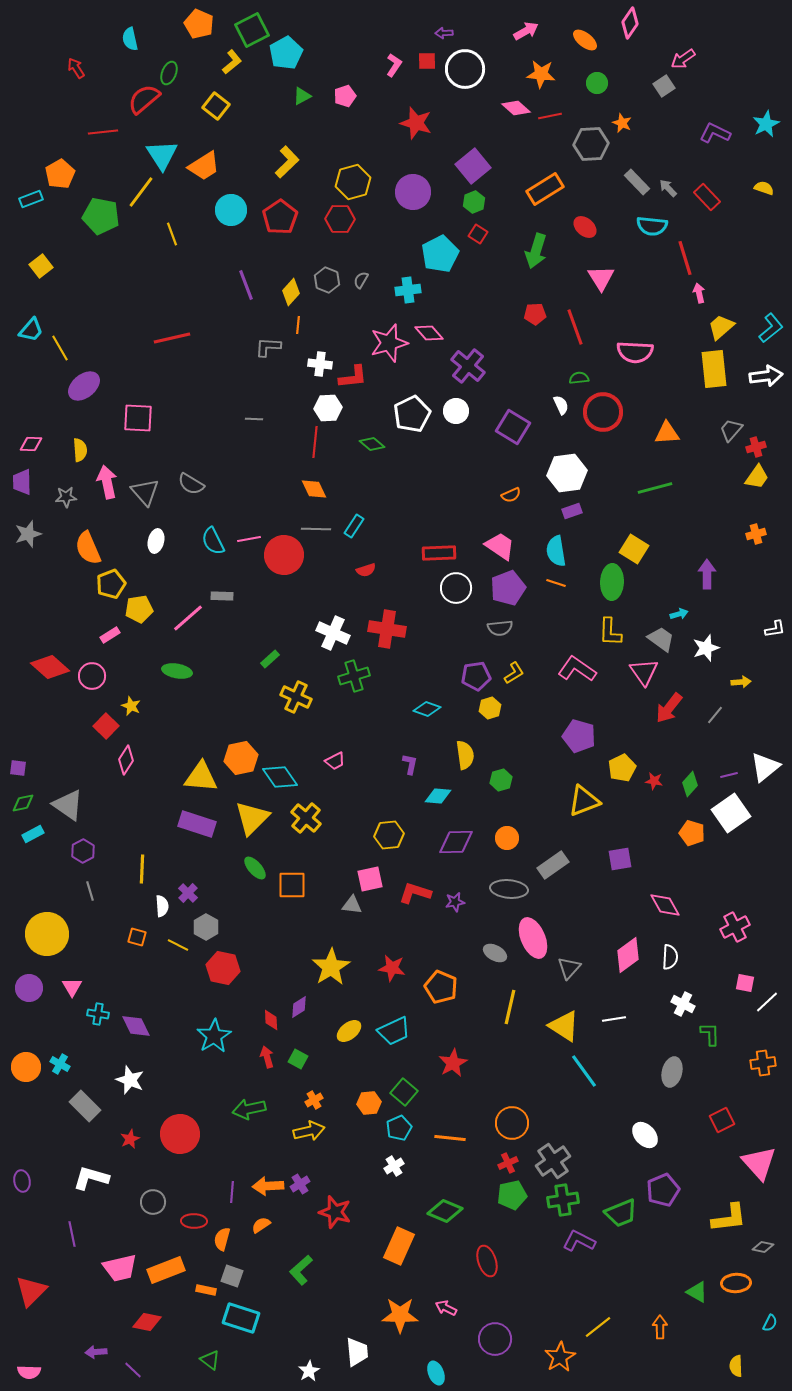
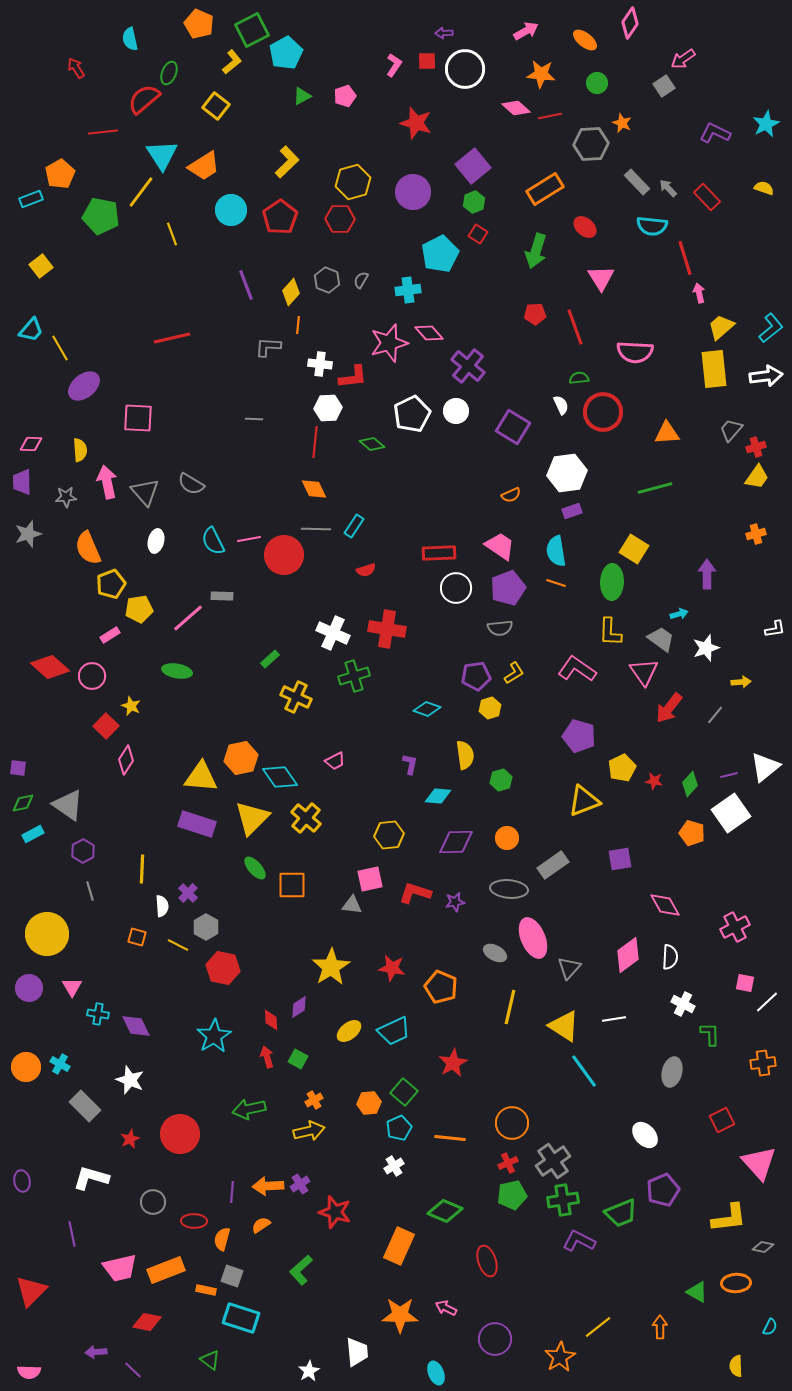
cyan semicircle at (770, 1323): moved 4 px down
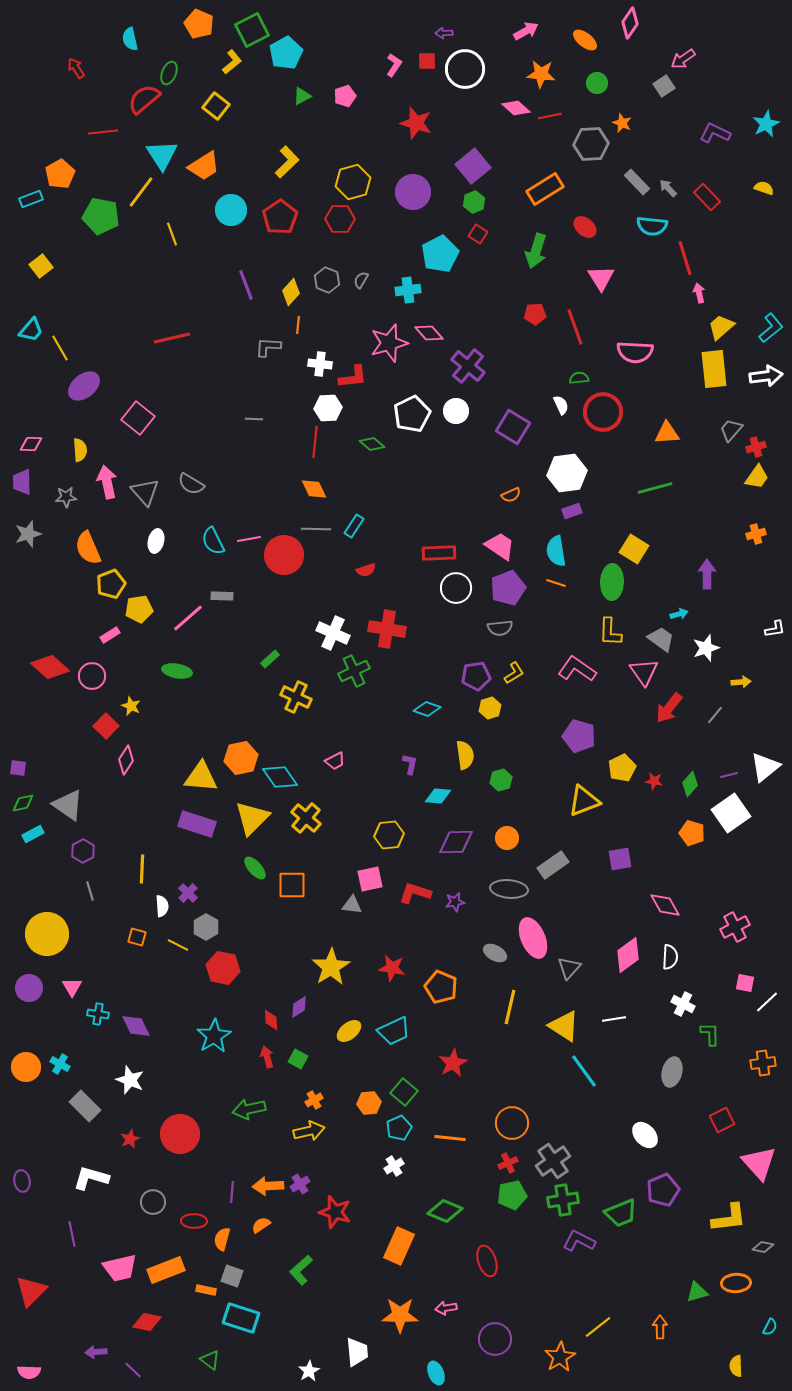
pink square at (138, 418): rotated 36 degrees clockwise
green cross at (354, 676): moved 5 px up; rotated 8 degrees counterclockwise
green triangle at (697, 1292): rotated 45 degrees counterclockwise
pink arrow at (446, 1308): rotated 35 degrees counterclockwise
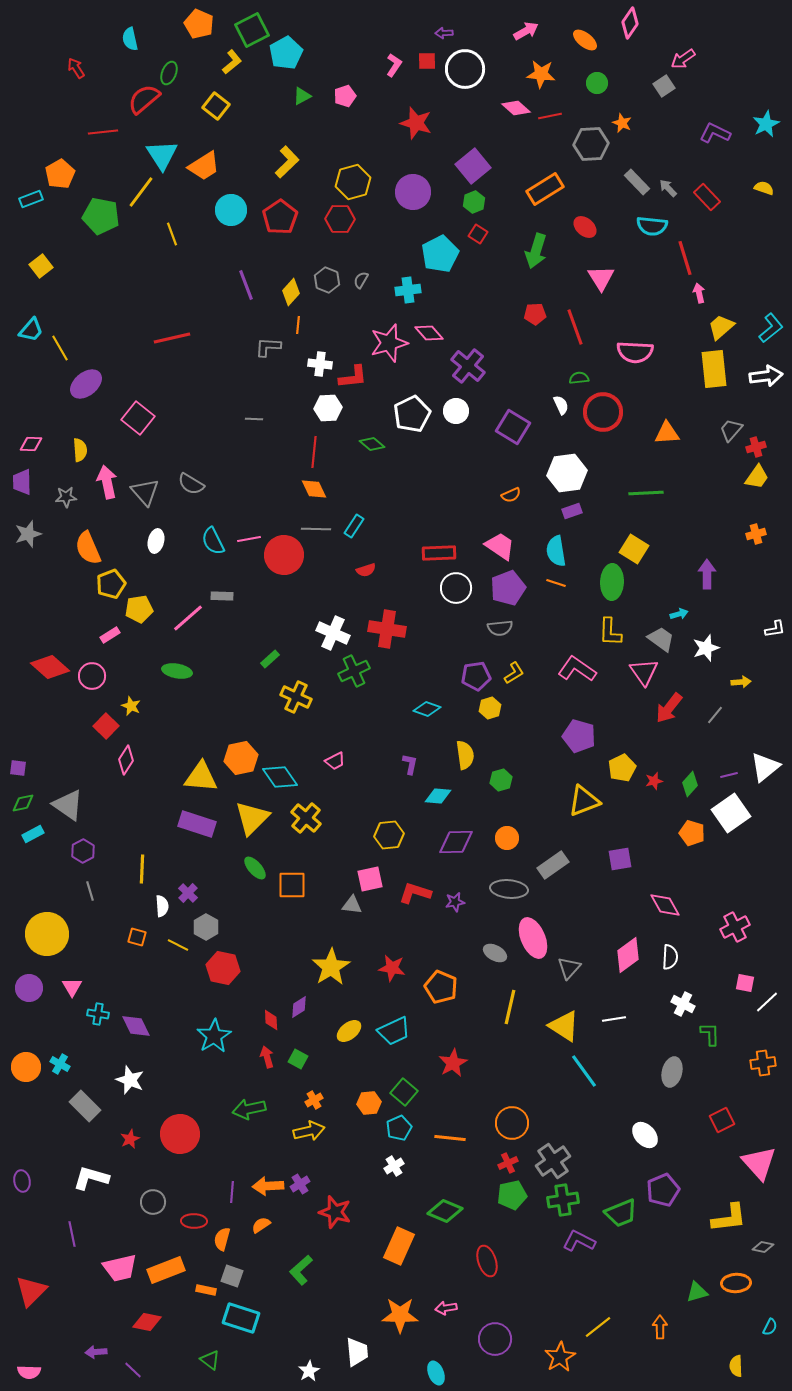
purple ellipse at (84, 386): moved 2 px right, 2 px up
red line at (315, 442): moved 1 px left, 10 px down
green line at (655, 488): moved 9 px left, 5 px down; rotated 12 degrees clockwise
red star at (654, 781): rotated 24 degrees counterclockwise
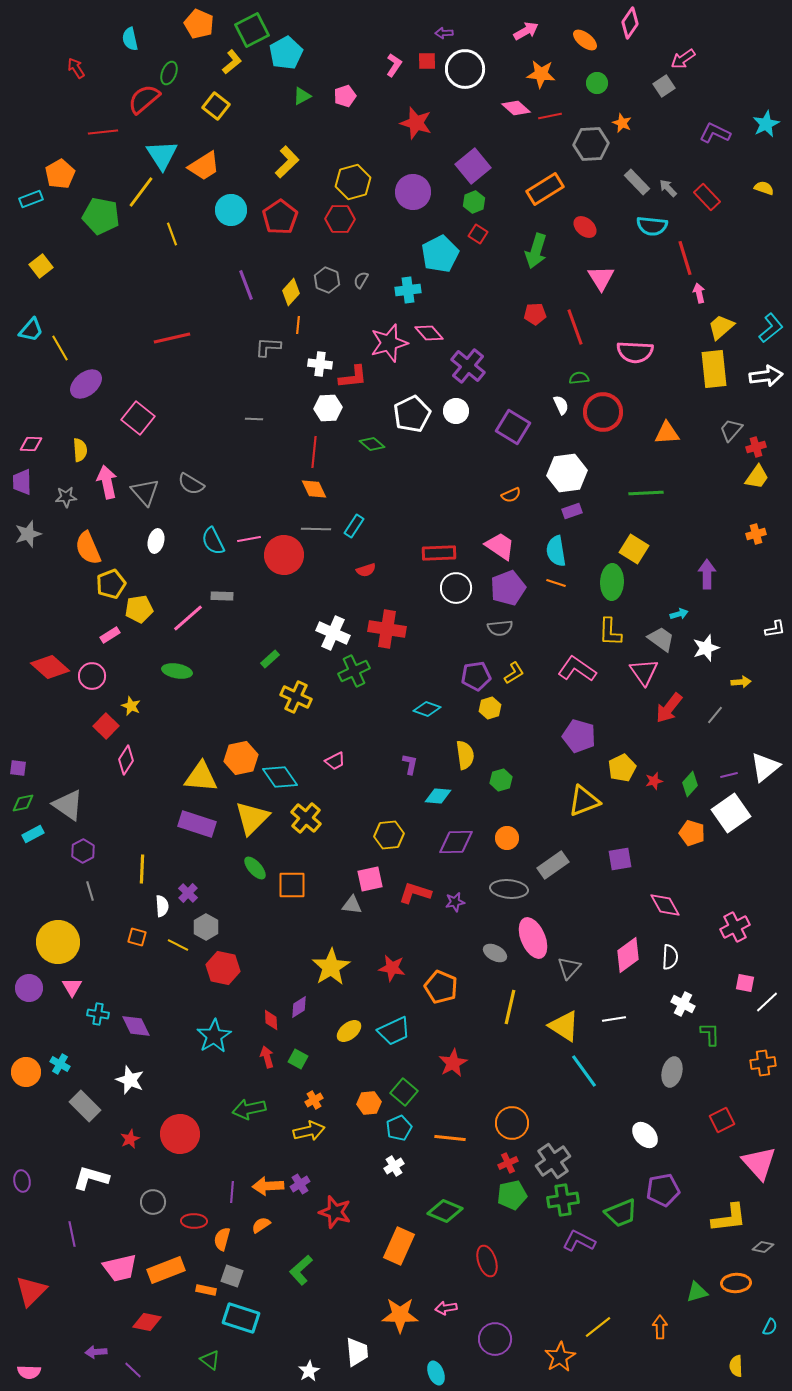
yellow circle at (47, 934): moved 11 px right, 8 px down
orange circle at (26, 1067): moved 5 px down
purple pentagon at (663, 1190): rotated 12 degrees clockwise
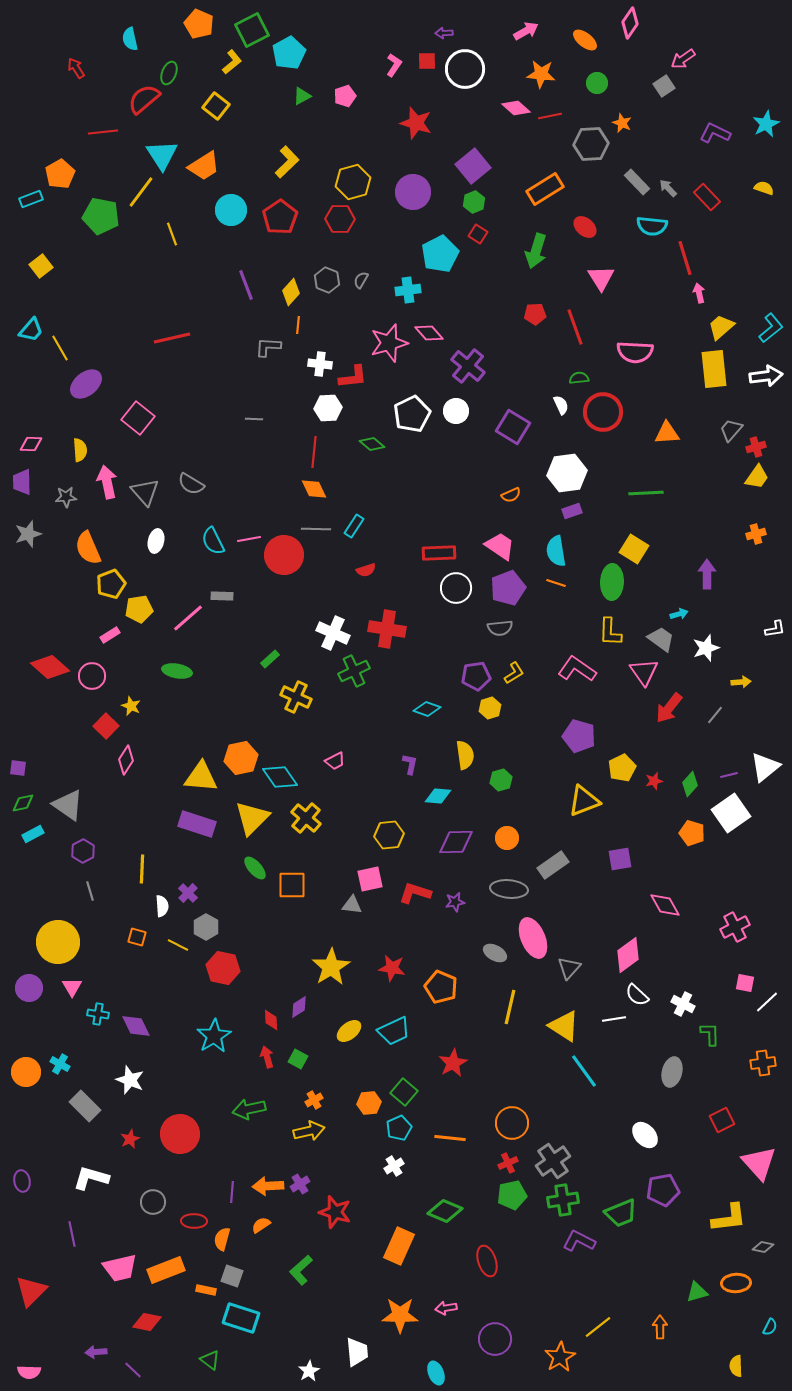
cyan pentagon at (286, 53): moved 3 px right
white semicircle at (670, 957): moved 33 px left, 38 px down; rotated 130 degrees clockwise
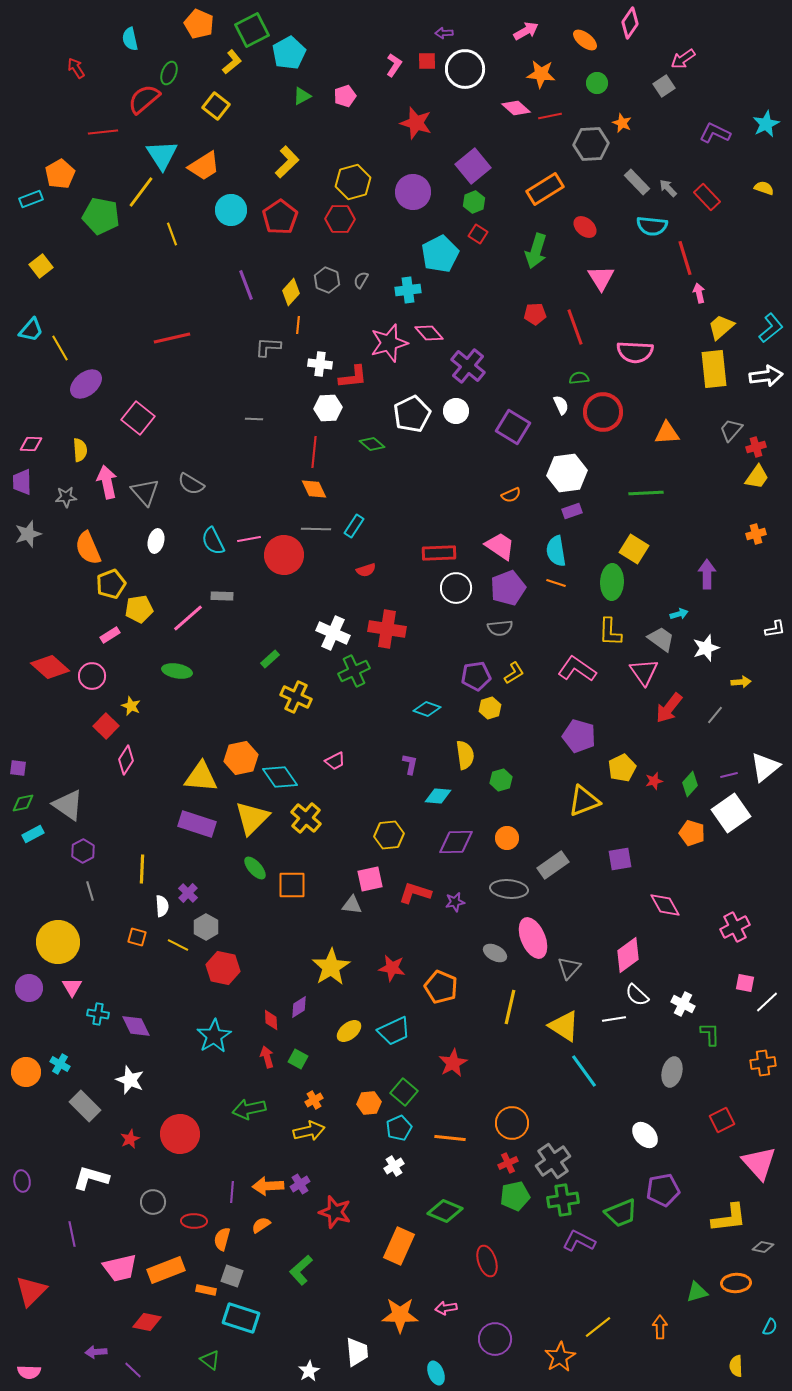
green pentagon at (512, 1195): moved 3 px right, 1 px down
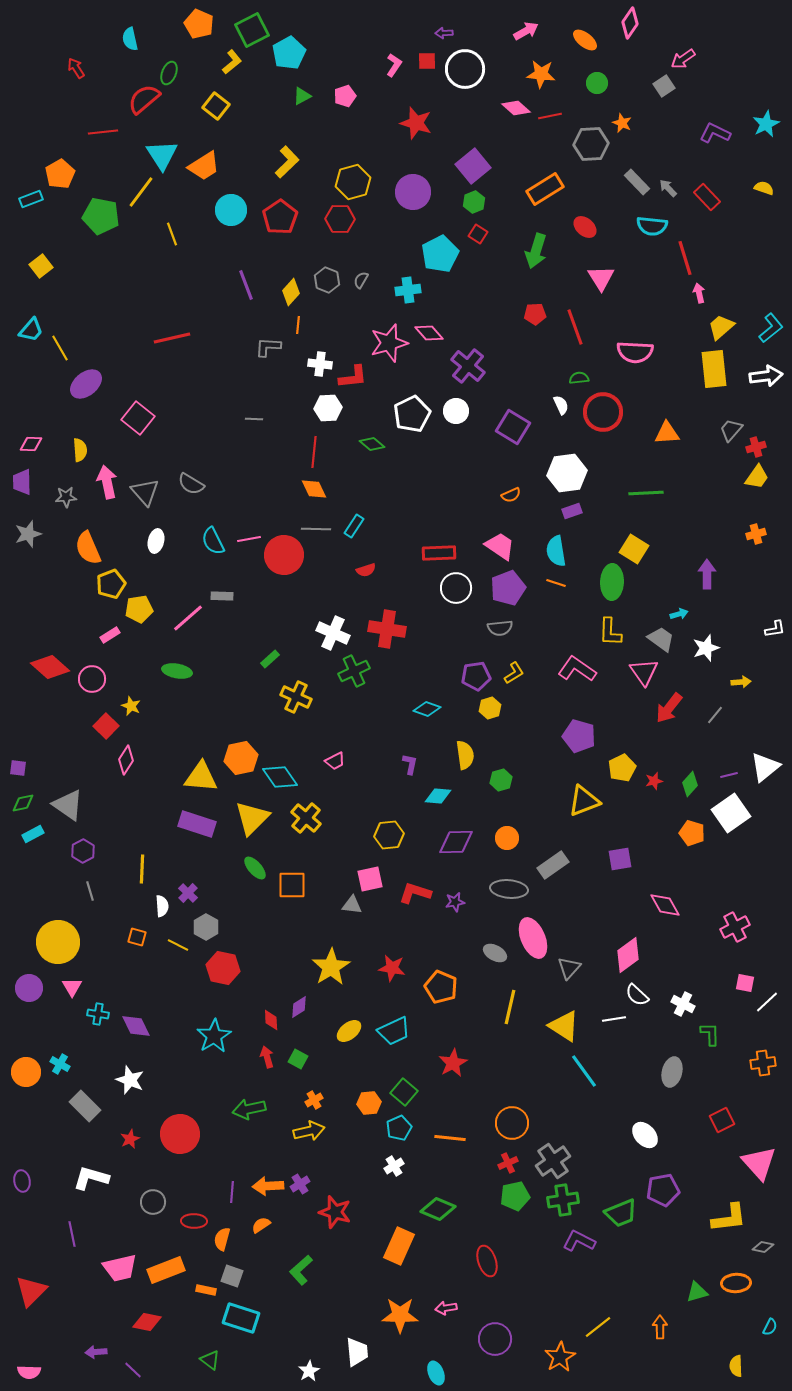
pink circle at (92, 676): moved 3 px down
green diamond at (445, 1211): moved 7 px left, 2 px up
